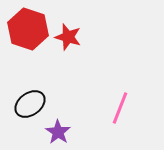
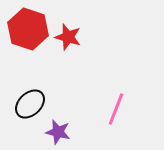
black ellipse: rotated 8 degrees counterclockwise
pink line: moved 4 px left, 1 px down
purple star: rotated 20 degrees counterclockwise
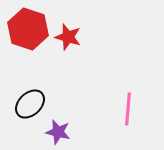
pink line: moved 12 px right; rotated 16 degrees counterclockwise
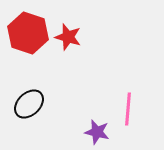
red hexagon: moved 4 px down
black ellipse: moved 1 px left
purple star: moved 39 px right
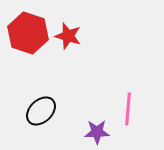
red star: moved 1 px up
black ellipse: moved 12 px right, 7 px down
purple star: rotated 15 degrees counterclockwise
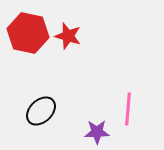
red hexagon: rotated 6 degrees counterclockwise
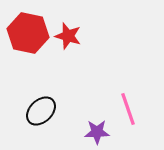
pink line: rotated 24 degrees counterclockwise
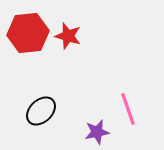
red hexagon: rotated 18 degrees counterclockwise
purple star: rotated 10 degrees counterclockwise
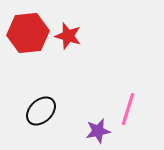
pink line: rotated 36 degrees clockwise
purple star: moved 1 px right, 1 px up
